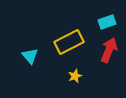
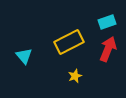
red arrow: moved 1 px left, 1 px up
cyan triangle: moved 6 px left
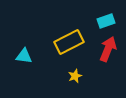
cyan rectangle: moved 1 px left, 1 px up
cyan triangle: rotated 42 degrees counterclockwise
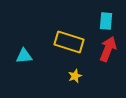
cyan rectangle: rotated 66 degrees counterclockwise
yellow rectangle: rotated 44 degrees clockwise
cyan triangle: rotated 12 degrees counterclockwise
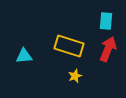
yellow rectangle: moved 4 px down
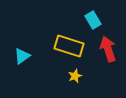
cyan rectangle: moved 13 px left, 1 px up; rotated 36 degrees counterclockwise
red arrow: rotated 40 degrees counterclockwise
cyan triangle: moved 2 px left; rotated 30 degrees counterclockwise
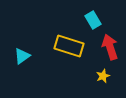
red arrow: moved 2 px right, 2 px up
yellow star: moved 28 px right
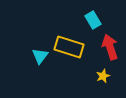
yellow rectangle: moved 1 px down
cyan triangle: moved 18 px right; rotated 18 degrees counterclockwise
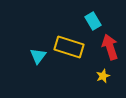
cyan rectangle: moved 1 px down
cyan triangle: moved 2 px left
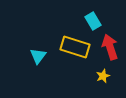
yellow rectangle: moved 6 px right
